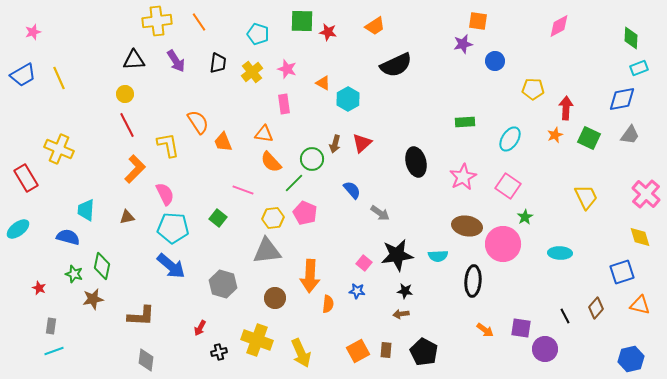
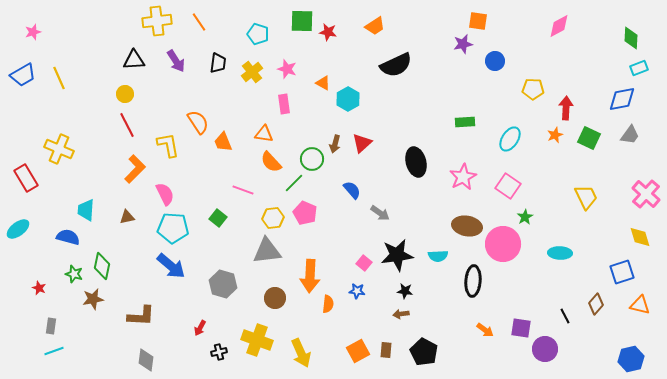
brown diamond at (596, 308): moved 4 px up
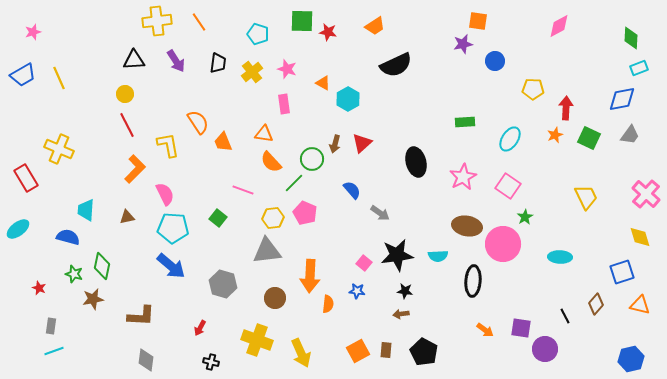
cyan ellipse at (560, 253): moved 4 px down
black cross at (219, 352): moved 8 px left, 10 px down; rotated 28 degrees clockwise
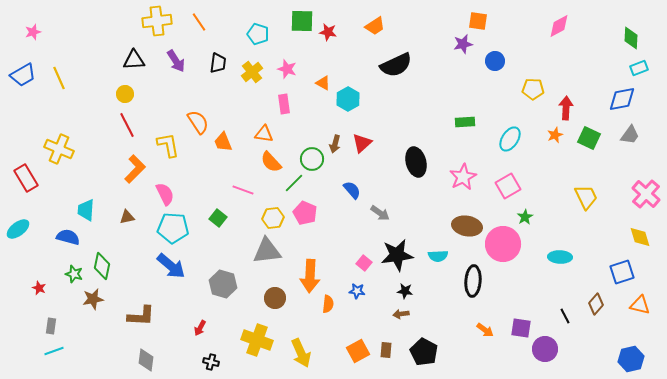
pink square at (508, 186): rotated 25 degrees clockwise
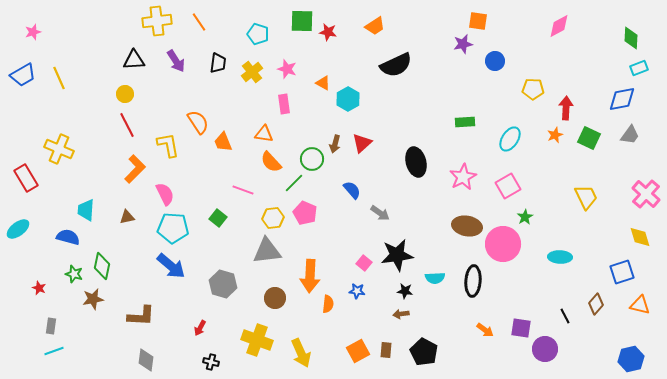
cyan semicircle at (438, 256): moved 3 px left, 22 px down
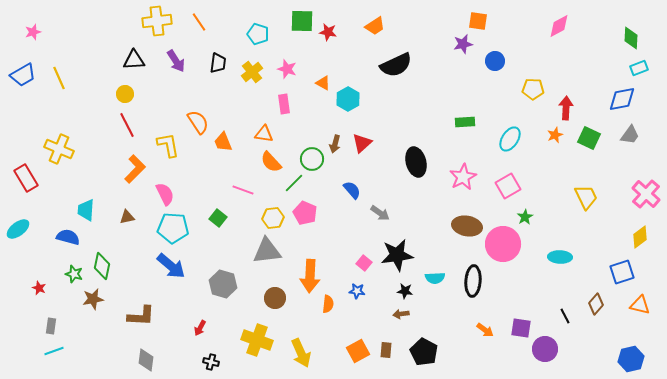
yellow diamond at (640, 237): rotated 70 degrees clockwise
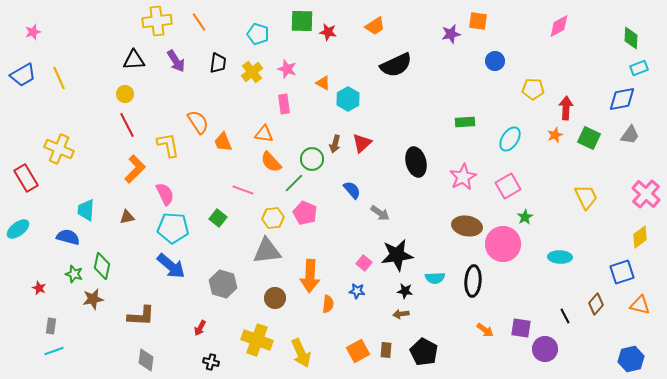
purple star at (463, 44): moved 12 px left, 10 px up
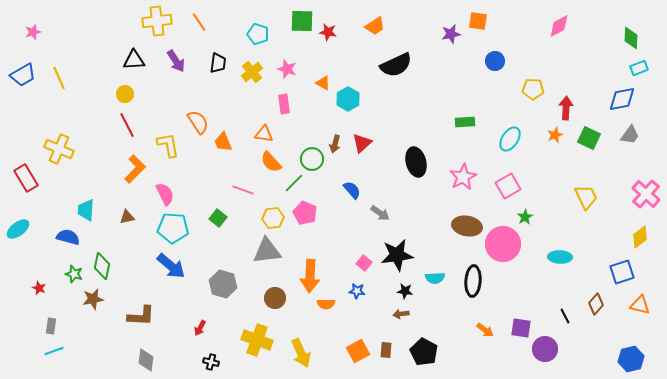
orange semicircle at (328, 304): moved 2 px left; rotated 84 degrees clockwise
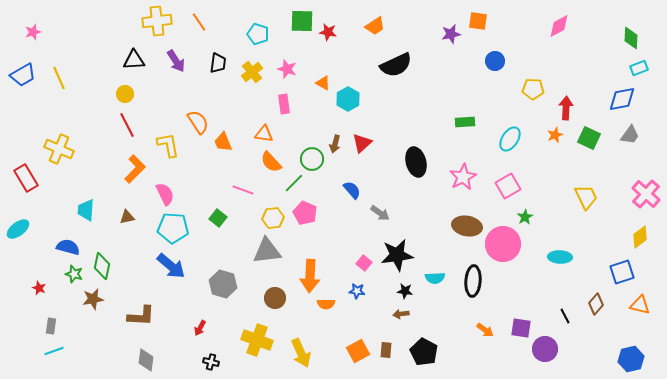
blue semicircle at (68, 237): moved 10 px down
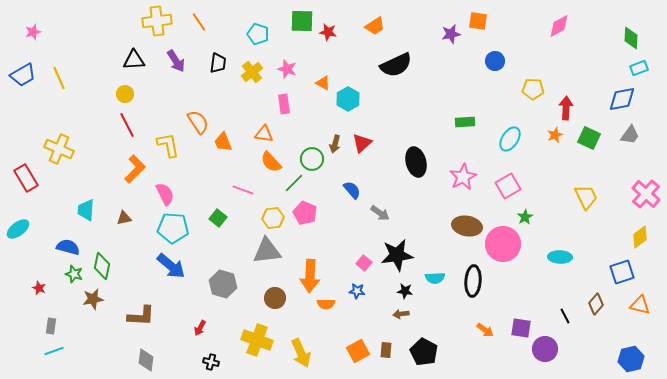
brown triangle at (127, 217): moved 3 px left, 1 px down
